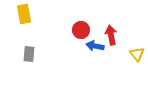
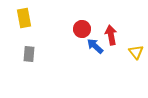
yellow rectangle: moved 4 px down
red circle: moved 1 px right, 1 px up
blue arrow: rotated 30 degrees clockwise
yellow triangle: moved 1 px left, 2 px up
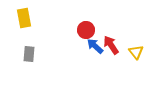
red circle: moved 4 px right, 1 px down
red arrow: moved 10 px down; rotated 24 degrees counterclockwise
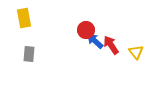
blue arrow: moved 5 px up
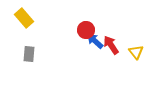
yellow rectangle: rotated 30 degrees counterclockwise
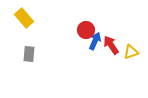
blue arrow: rotated 72 degrees clockwise
yellow triangle: moved 5 px left; rotated 49 degrees clockwise
